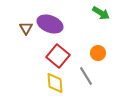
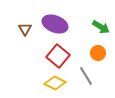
green arrow: moved 14 px down
purple ellipse: moved 5 px right
brown triangle: moved 1 px left, 1 px down
yellow diamond: rotated 60 degrees counterclockwise
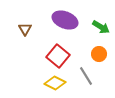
purple ellipse: moved 10 px right, 4 px up
orange circle: moved 1 px right, 1 px down
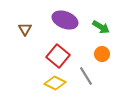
orange circle: moved 3 px right
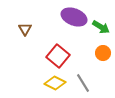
purple ellipse: moved 9 px right, 3 px up
orange circle: moved 1 px right, 1 px up
gray line: moved 3 px left, 7 px down
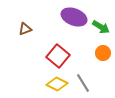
brown triangle: rotated 40 degrees clockwise
yellow diamond: moved 2 px right, 1 px down
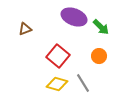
green arrow: rotated 12 degrees clockwise
orange circle: moved 4 px left, 3 px down
yellow diamond: rotated 10 degrees counterclockwise
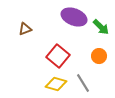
yellow diamond: moved 1 px left
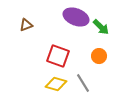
purple ellipse: moved 2 px right
brown triangle: moved 1 px right, 4 px up
red square: rotated 20 degrees counterclockwise
